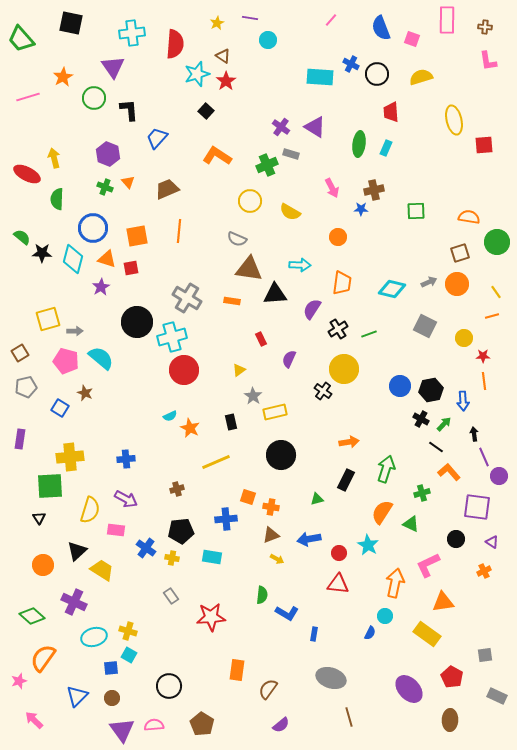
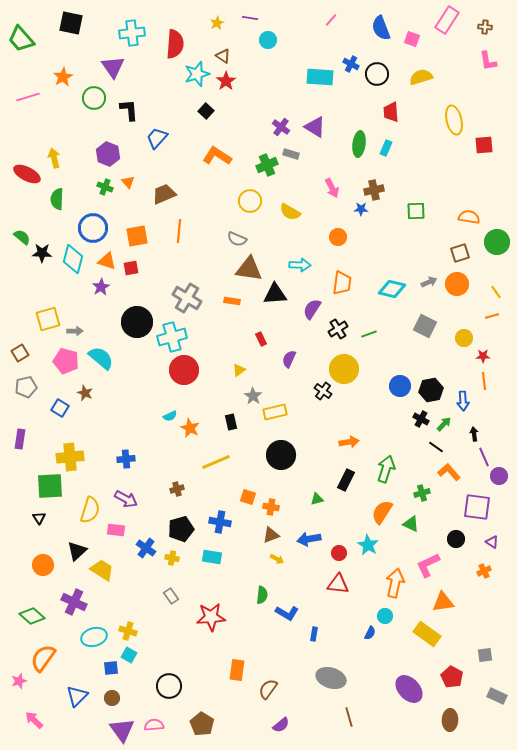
pink rectangle at (447, 20): rotated 32 degrees clockwise
brown trapezoid at (167, 189): moved 3 px left, 5 px down
orange triangle at (107, 259): moved 2 px down
blue cross at (226, 519): moved 6 px left, 3 px down; rotated 15 degrees clockwise
black pentagon at (181, 531): moved 2 px up; rotated 10 degrees counterclockwise
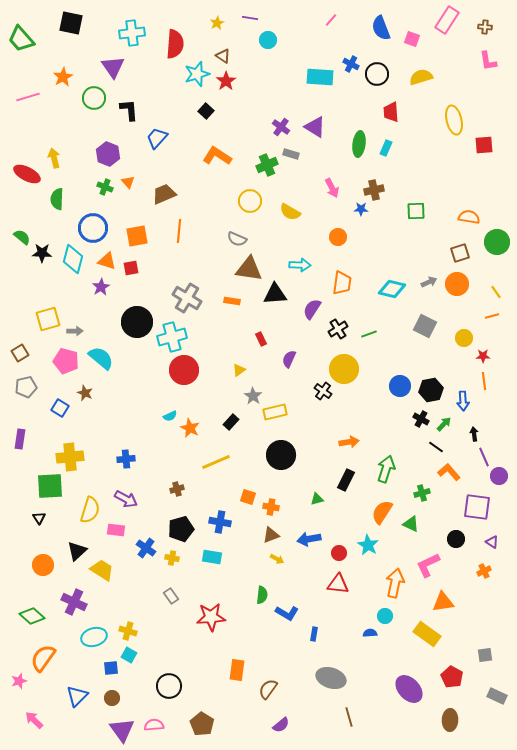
black rectangle at (231, 422): rotated 56 degrees clockwise
blue semicircle at (370, 633): rotated 120 degrees counterclockwise
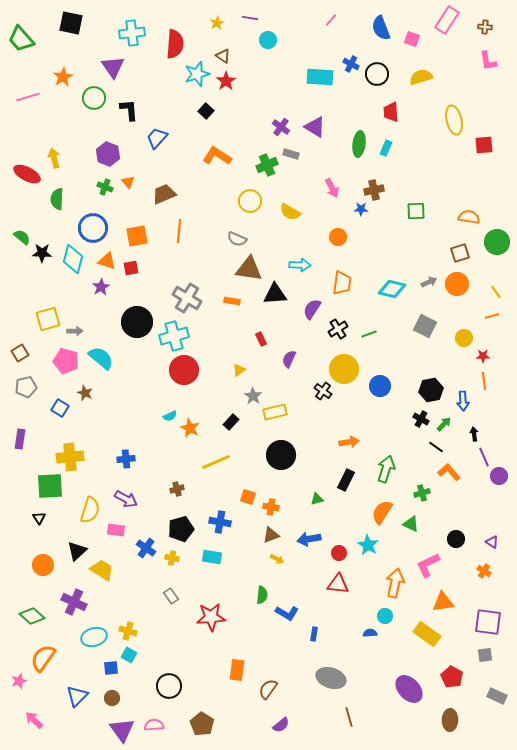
cyan cross at (172, 337): moved 2 px right, 1 px up
blue circle at (400, 386): moved 20 px left
purple square at (477, 507): moved 11 px right, 115 px down
orange cross at (484, 571): rotated 32 degrees counterclockwise
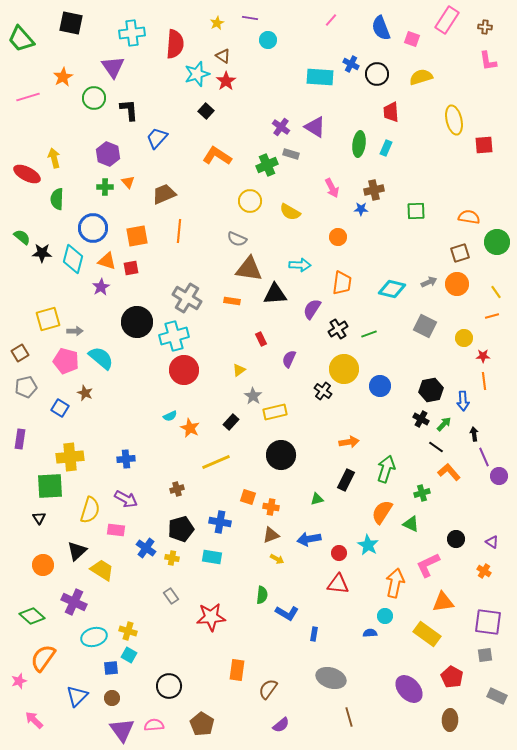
green cross at (105, 187): rotated 21 degrees counterclockwise
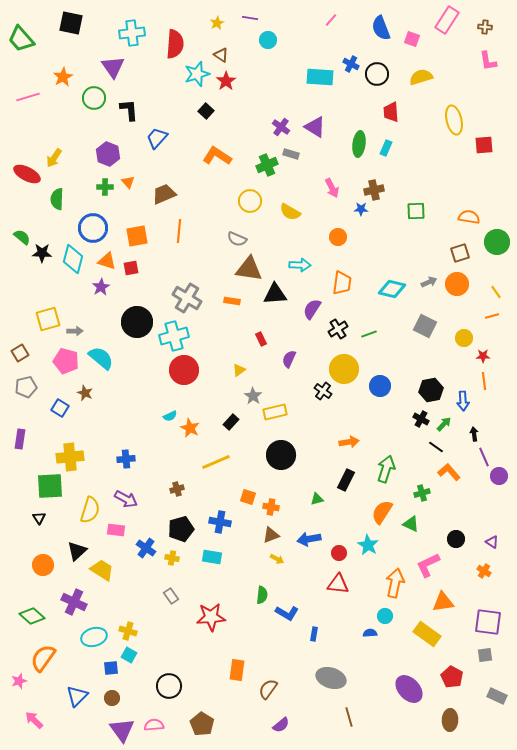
brown triangle at (223, 56): moved 2 px left, 1 px up
yellow arrow at (54, 158): rotated 132 degrees counterclockwise
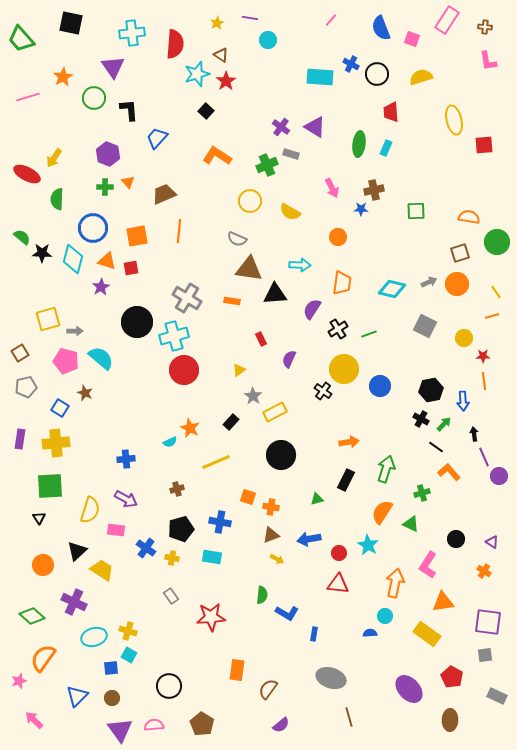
yellow rectangle at (275, 412): rotated 15 degrees counterclockwise
cyan semicircle at (170, 416): moved 26 px down
yellow cross at (70, 457): moved 14 px left, 14 px up
pink L-shape at (428, 565): rotated 32 degrees counterclockwise
purple triangle at (122, 730): moved 2 px left
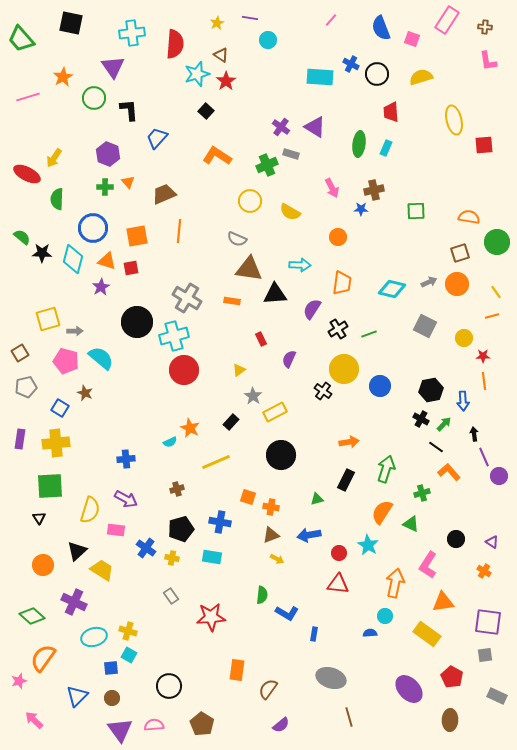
blue arrow at (309, 539): moved 4 px up
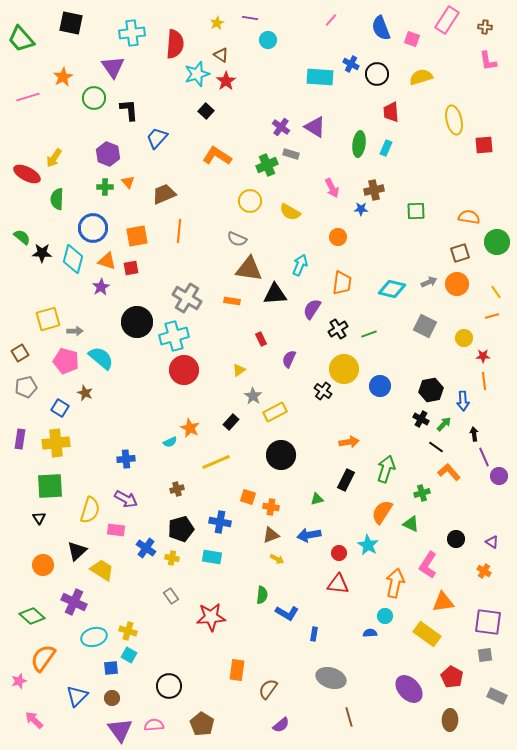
cyan arrow at (300, 265): rotated 70 degrees counterclockwise
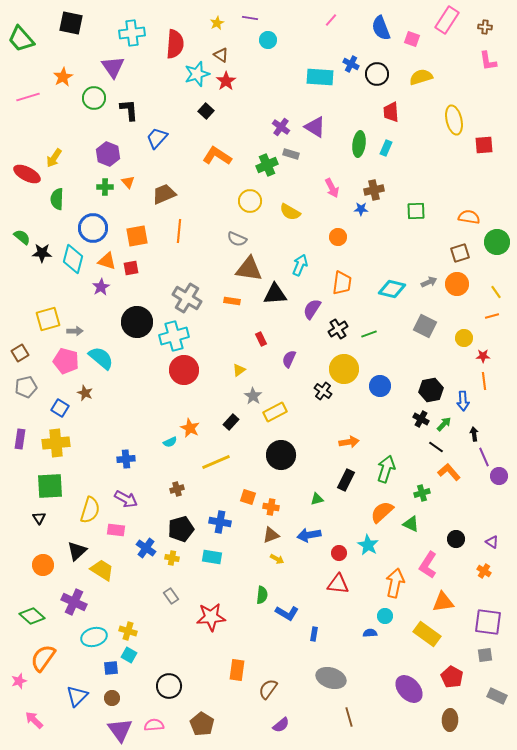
orange semicircle at (382, 512): rotated 15 degrees clockwise
